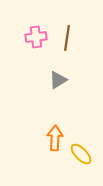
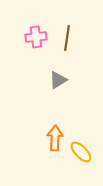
yellow ellipse: moved 2 px up
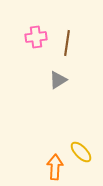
brown line: moved 5 px down
orange arrow: moved 29 px down
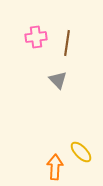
gray triangle: rotated 42 degrees counterclockwise
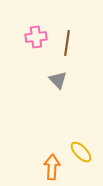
orange arrow: moved 3 px left
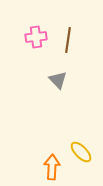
brown line: moved 1 px right, 3 px up
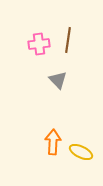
pink cross: moved 3 px right, 7 px down
yellow ellipse: rotated 20 degrees counterclockwise
orange arrow: moved 1 px right, 25 px up
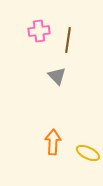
pink cross: moved 13 px up
gray triangle: moved 1 px left, 4 px up
yellow ellipse: moved 7 px right, 1 px down
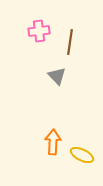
brown line: moved 2 px right, 2 px down
yellow ellipse: moved 6 px left, 2 px down
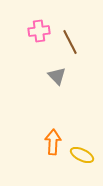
brown line: rotated 35 degrees counterclockwise
